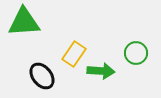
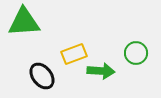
yellow rectangle: rotated 35 degrees clockwise
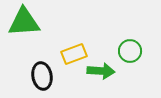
green circle: moved 6 px left, 2 px up
black ellipse: rotated 28 degrees clockwise
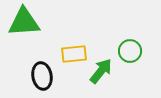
yellow rectangle: rotated 15 degrees clockwise
green arrow: rotated 56 degrees counterclockwise
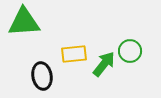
green arrow: moved 3 px right, 7 px up
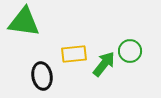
green triangle: rotated 12 degrees clockwise
